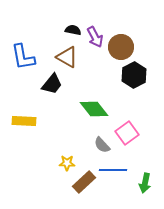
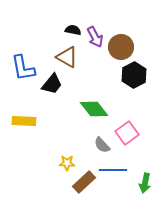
blue L-shape: moved 11 px down
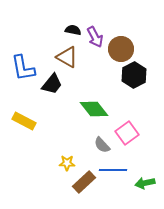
brown circle: moved 2 px down
yellow rectangle: rotated 25 degrees clockwise
green arrow: rotated 66 degrees clockwise
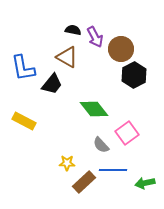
gray semicircle: moved 1 px left
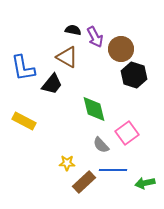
black hexagon: rotated 15 degrees counterclockwise
green diamond: rotated 24 degrees clockwise
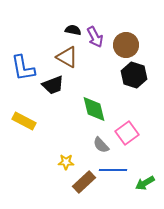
brown circle: moved 5 px right, 4 px up
black trapezoid: moved 1 px right, 1 px down; rotated 30 degrees clockwise
yellow star: moved 1 px left, 1 px up
green arrow: rotated 18 degrees counterclockwise
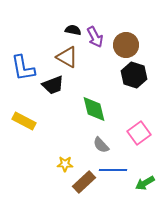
pink square: moved 12 px right
yellow star: moved 1 px left, 2 px down
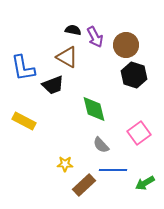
brown rectangle: moved 3 px down
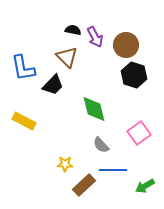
brown triangle: rotated 15 degrees clockwise
black trapezoid: rotated 25 degrees counterclockwise
green arrow: moved 3 px down
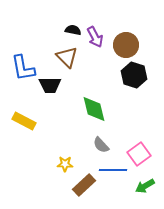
black trapezoid: moved 3 px left; rotated 45 degrees clockwise
pink square: moved 21 px down
